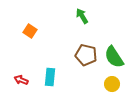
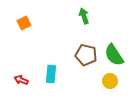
green arrow: moved 2 px right; rotated 14 degrees clockwise
orange square: moved 6 px left, 8 px up; rotated 32 degrees clockwise
green semicircle: moved 2 px up
cyan rectangle: moved 1 px right, 3 px up
yellow circle: moved 2 px left, 3 px up
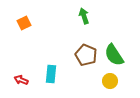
brown pentagon: rotated 10 degrees clockwise
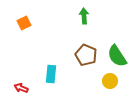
green arrow: rotated 14 degrees clockwise
green semicircle: moved 3 px right, 1 px down
red arrow: moved 8 px down
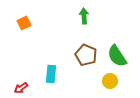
red arrow: rotated 56 degrees counterclockwise
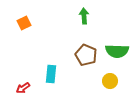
green semicircle: moved 5 px up; rotated 55 degrees counterclockwise
red arrow: moved 2 px right
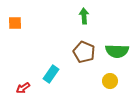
orange square: moved 9 px left; rotated 24 degrees clockwise
brown pentagon: moved 2 px left, 3 px up
cyan rectangle: rotated 30 degrees clockwise
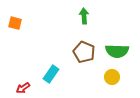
orange square: rotated 16 degrees clockwise
yellow circle: moved 2 px right, 4 px up
